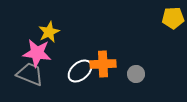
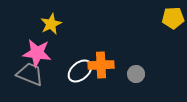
yellow star: moved 2 px right, 8 px up
orange cross: moved 2 px left, 1 px down
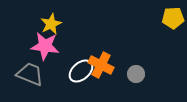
pink star: moved 8 px right, 7 px up
orange cross: rotated 30 degrees clockwise
white ellipse: moved 1 px right
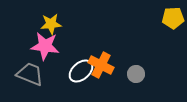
yellow star: rotated 20 degrees clockwise
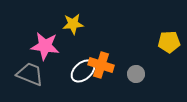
yellow pentagon: moved 4 px left, 24 px down
yellow star: moved 22 px right
orange cross: rotated 10 degrees counterclockwise
white ellipse: moved 2 px right
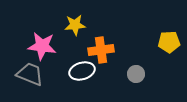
yellow star: moved 2 px right, 1 px down
pink star: moved 3 px left
orange cross: moved 15 px up; rotated 25 degrees counterclockwise
white ellipse: moved 1 px left; rotated 25 degrees clockwise
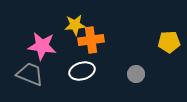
orange cross: moved 10 px left, 10 px up
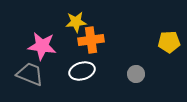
yellow star: moved 1 px right, 3 px up
